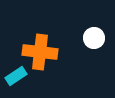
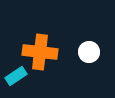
white circle: moved 5 px left, 14 px down
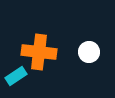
orange cross: moved 1 px left
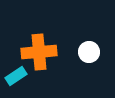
orange cross: rotated 12 degrees counterclockwise
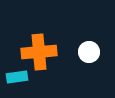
cyan rectangle: moved 1 px right, 1 px down; rotated 25 degrees clockwise
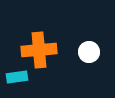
orange cross: moved 2 px up
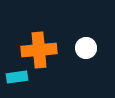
white circle: moved 3 px left, 4 px up
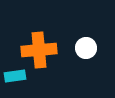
cyan rectangle: moved 2 px left, 1 px up
